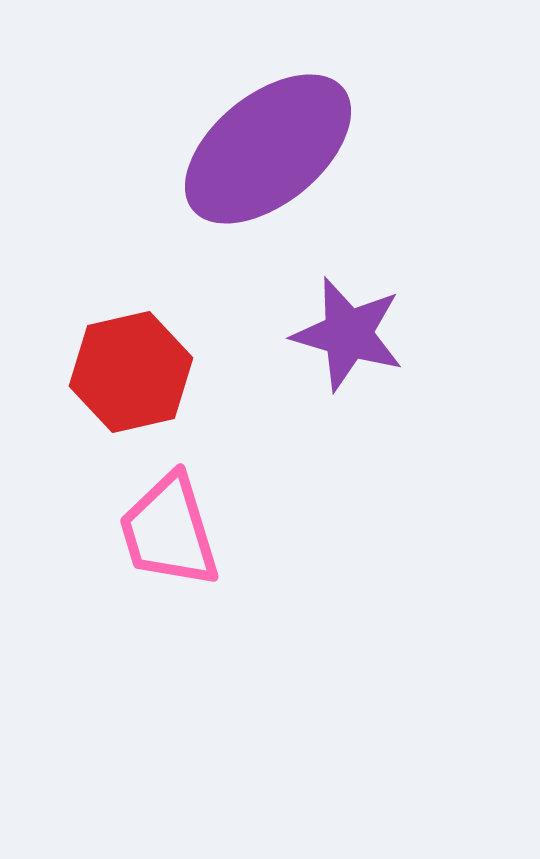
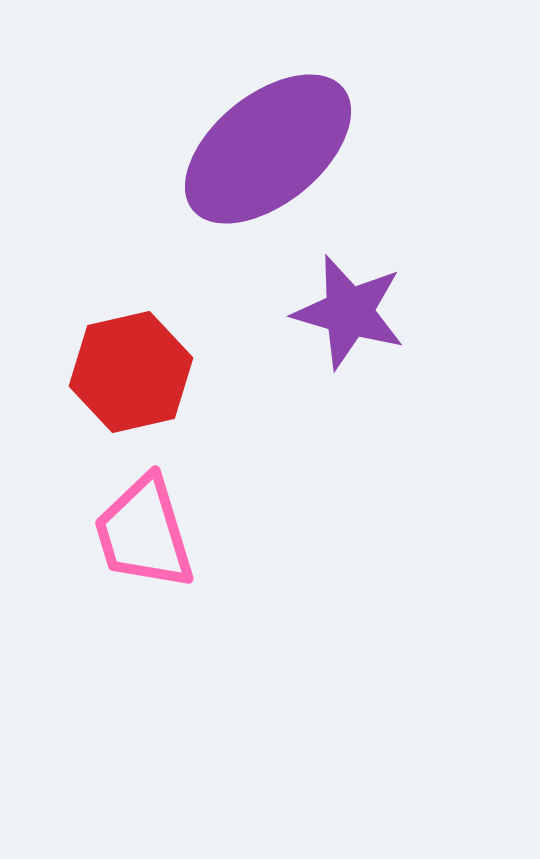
purple star: moved 1 px right, 22 px up
pink trapezoid: moved 25 px left, 2 px down
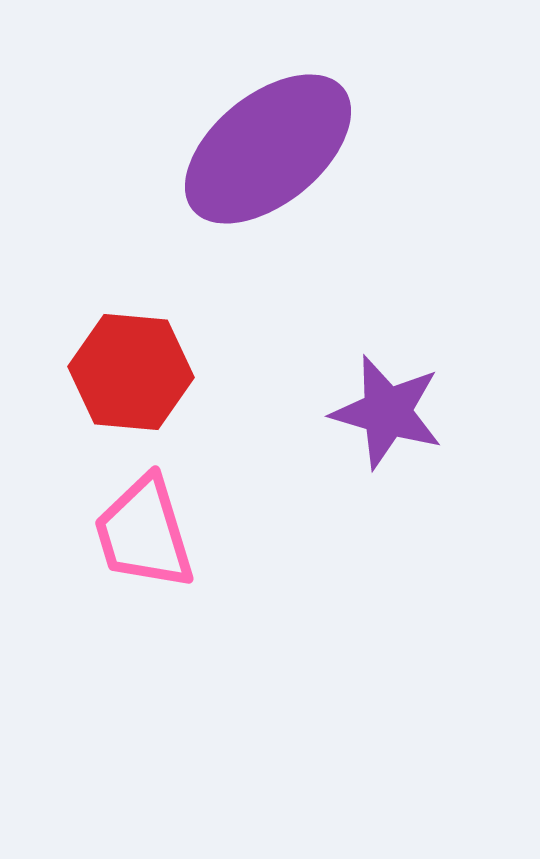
purple star: moved 38 px right, 100 px down
red hexagon: rotated 18 degrees clockwise
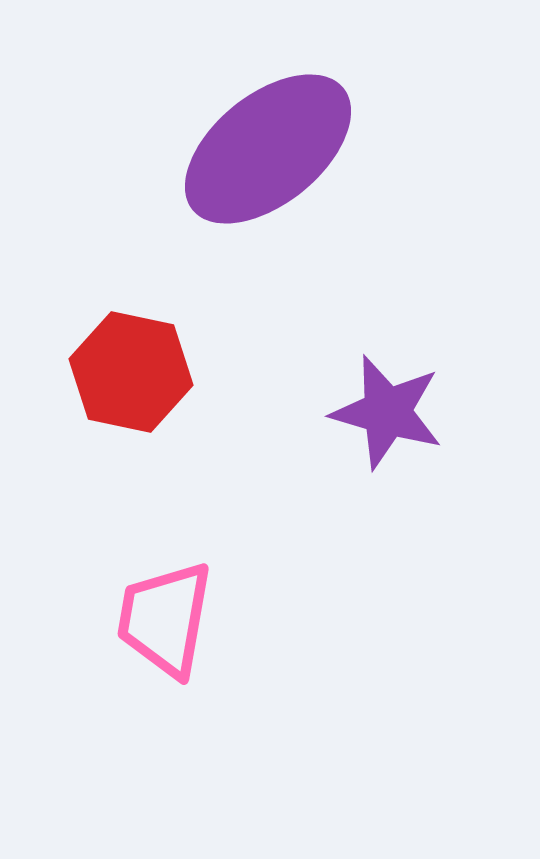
red hexagon: rotated 7 degrees clockwise
pink trapezoid: moved 21 px right, 86 px down; rotated 27 degrees clockwise
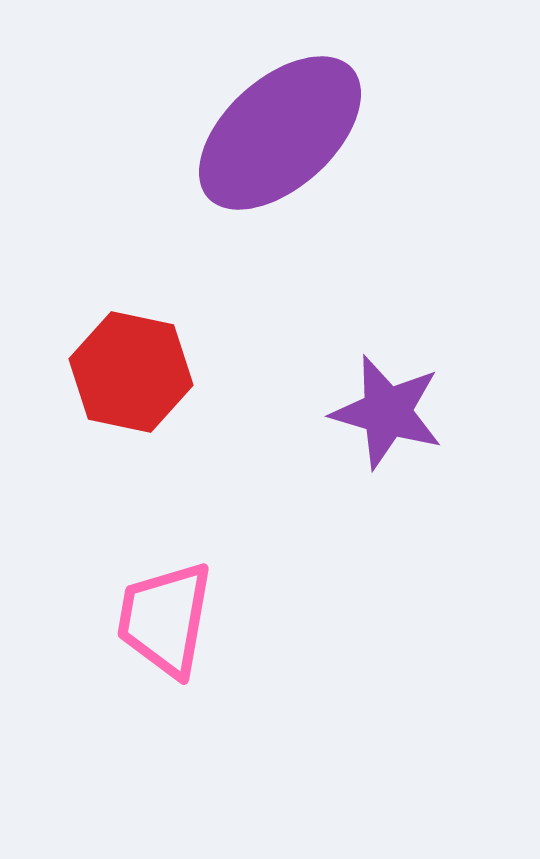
purple ellipse: moved 12 px right, 16 px up; rotated 3 degrees counterclockwise
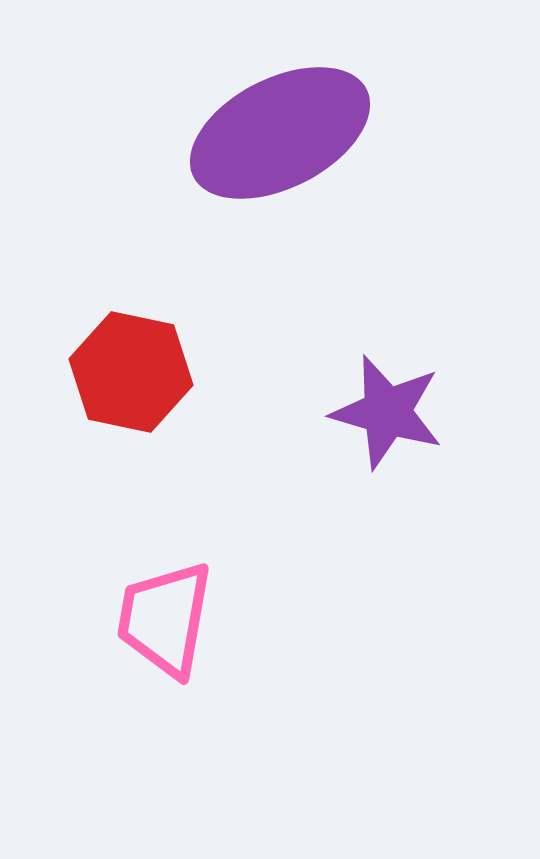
purple ellipse: rotated 15 degrees clockwise
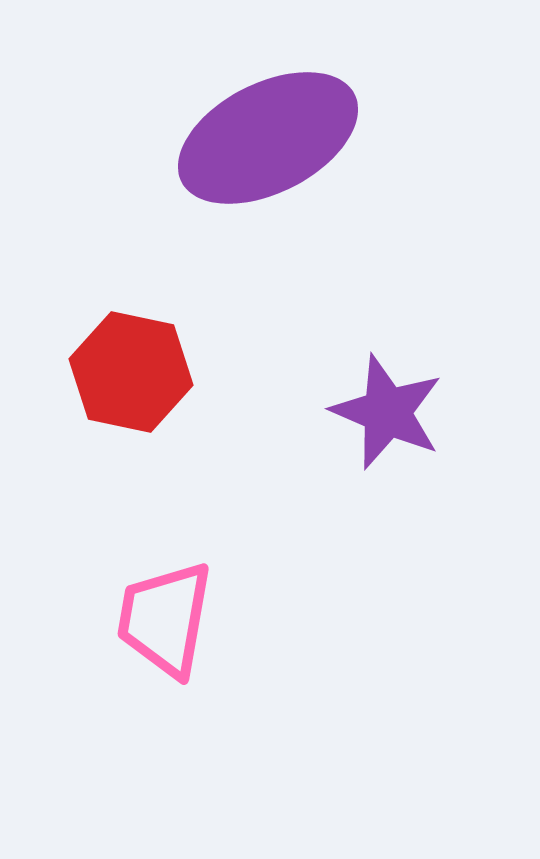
purple ellipse: moved 12 px left, 5 px down
purple star: rotated 7 degrees clockwise
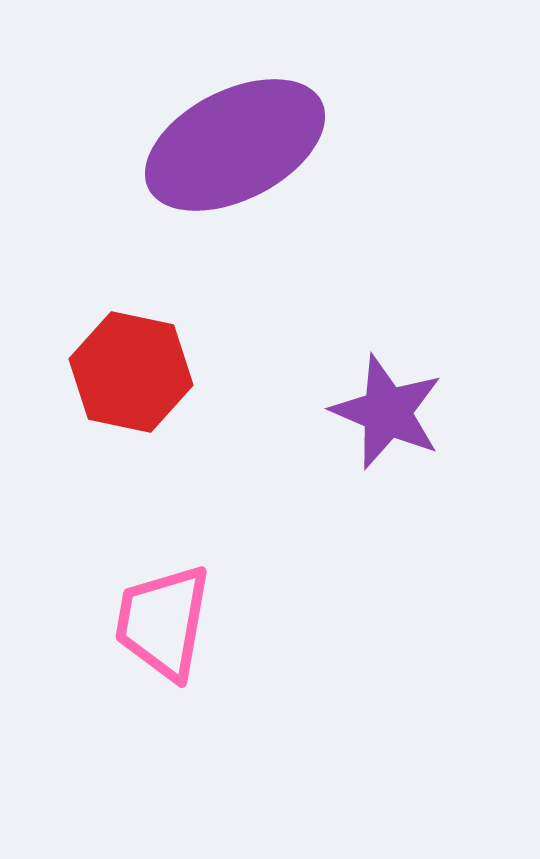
purple ellipse: moved 33 px left, 7 px down
pink trapezoid: moved 2 px left, 3 px down
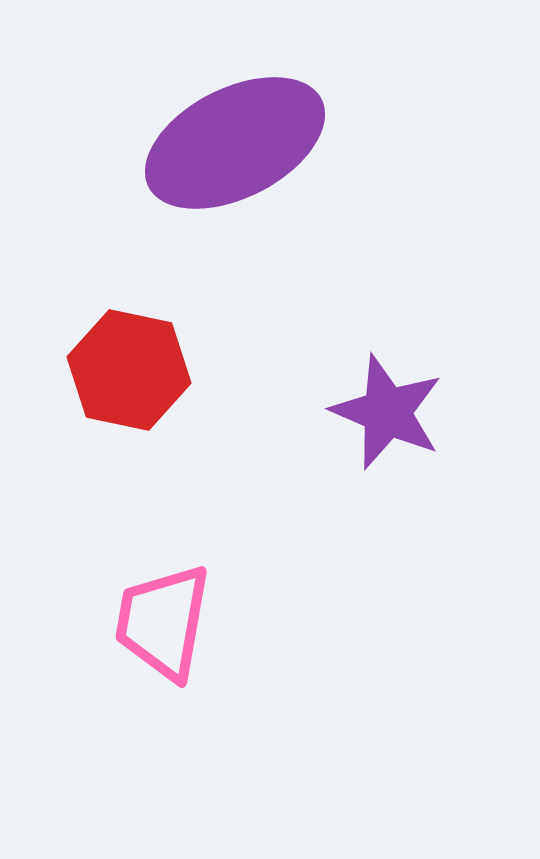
purple ellipse: moved 2 px up
red hexagon: moved 2 px left, 2 px up
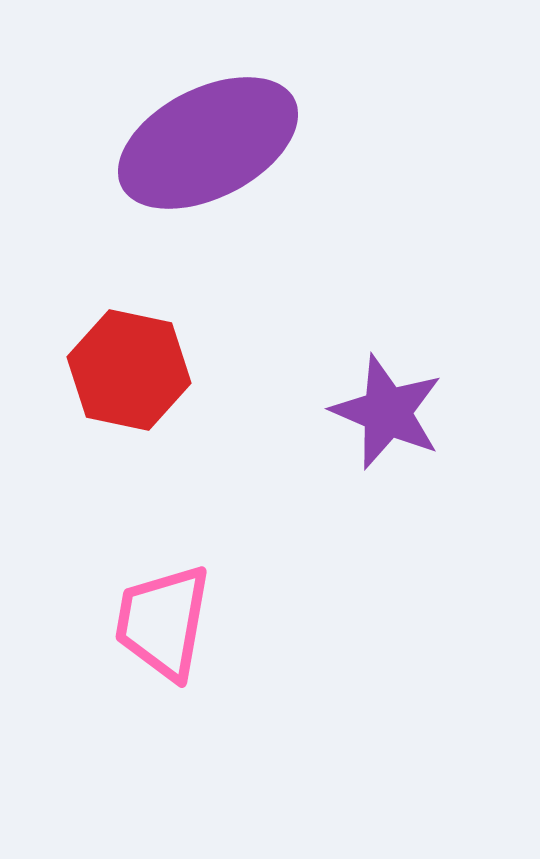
purple ellipse: moved 27 px left
